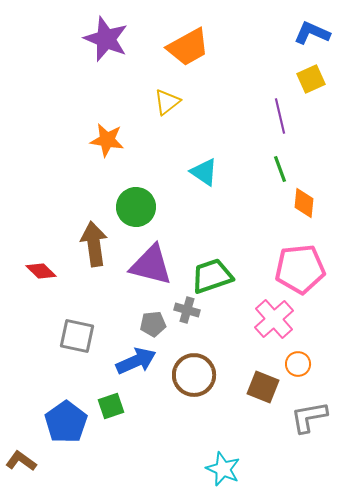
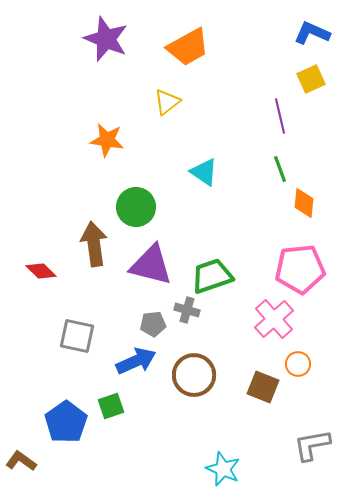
gray L-shape: moved 3 px right, 28 px down
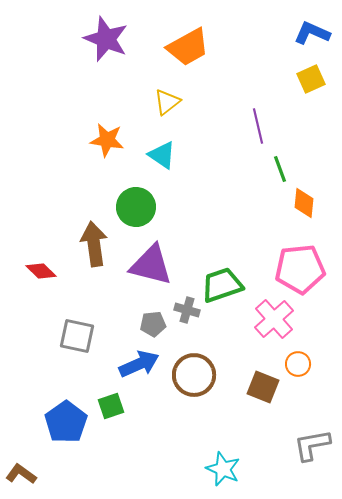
purple line: moved 22 px left, 10 px down
cyan triangle: moved 42 px left, 17 px up
green trapezoid: moved 10 px right, 9 px down
blue arrow: moved 3 px right, 3 px down
brown L-shape: moved 13 px down
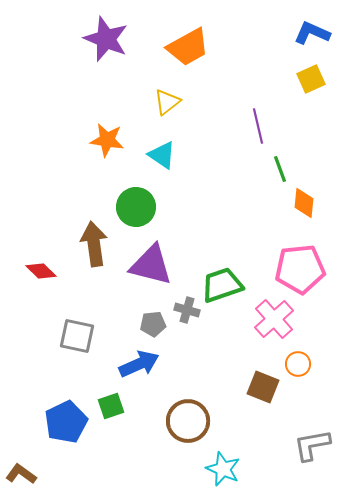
brown circle: moved 6 px left, 46 px down
blue pentagon: rotated 9 degrees clockwise
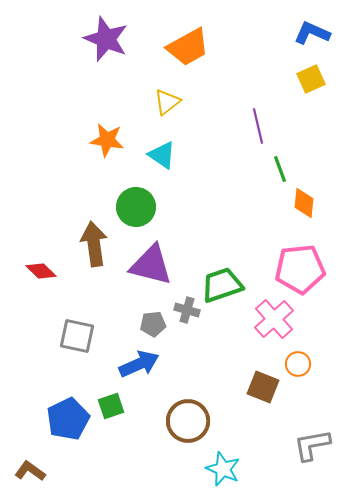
blue pentagon: moved 2 px right, 3 px up
brown L-shape: moved 9 px right, 3 px up
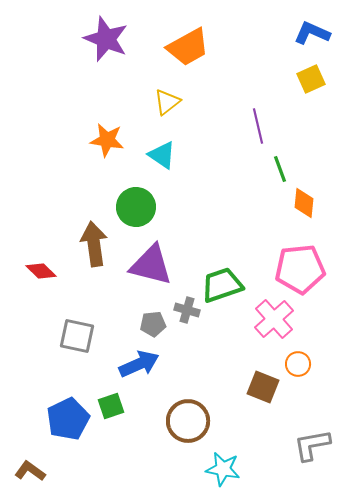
cyan star: rotated 12 degrees counterclockwise
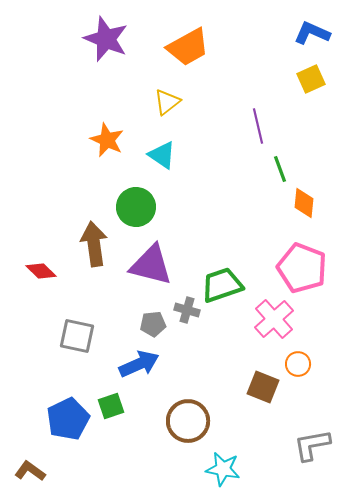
orange star: rotated 16 degrees clockwise
pink pentagon: moved 2 px right, 1 px up; rotated 27 degrees clockwise
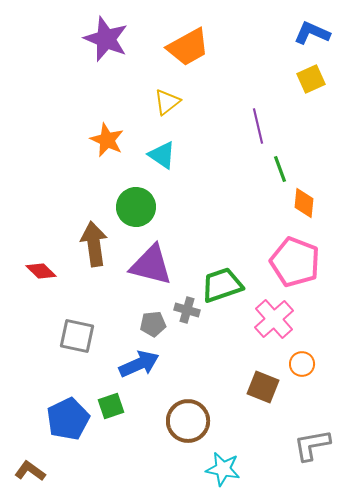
pink pentagon: moved 7 px left, 6 px up
orange circle: moved 4 px right
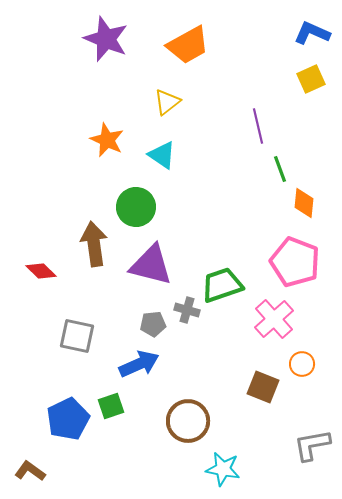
orange trapezoid: moved 2 px up
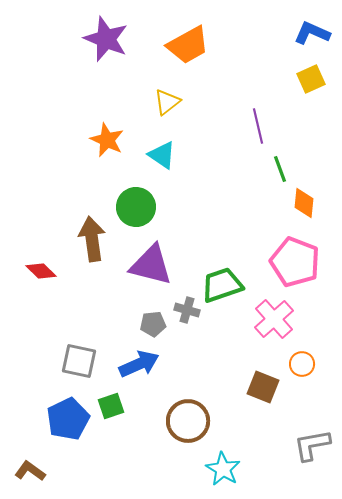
brown arrow: moved 2 px left, 5 px up
gray square: moved 2 px right, 25 px down
cyan star: rotated 20 degrees clockwise
